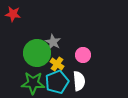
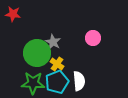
pink circle: moved 10 px right, 17 px up
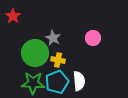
red star: moved 2 px down; rotated 28 degrees clockwise
gray star: moved 4 px up
green circle: moved 2 px left
yellow cross: moved 1 px right, 4 px up; rotated 24 degrees counterclockwise
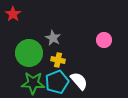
red star: moved 2 px up
pink circle: moved 11 px right, 2 px down
green circle: moved 6 px left
white semicircle: rotated 36 degrees counterclockwise
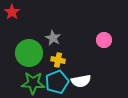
red star: moved 1 px left, 2 px up
white semicircle: moved 2 px right; rotated 120 degrees clockwise
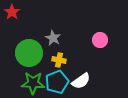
pink circle: moved 4 px left
yellow cross: moved 1 px right
white semicircle: rotated 24 degrees counterclockwise
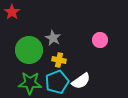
green circle: moved 3 px up
green star: moved 3 px left
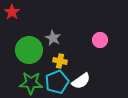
yellow cross: moved 1 px right, 1 px down
green star: moved 1 px right
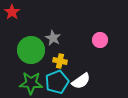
green circle: moved 2 px right
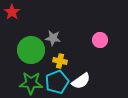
gray star: rotated 21 degrees counterclockwise
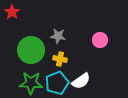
gray star: moved 5 px right, 2 px up
yellow cross: moved 2 px up
cyan pentagon: moved 1 px down
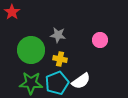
gray star: moved 1 px up
